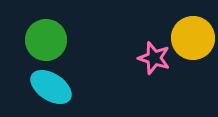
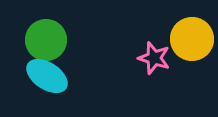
yellow circle: moved 1 px left, 1 px down
cyan ellipse: moved 4 px left, 11 px up
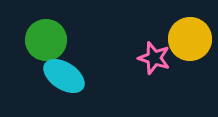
yellow circle: moved 2 px left
cyan ellipse: moved 17 px right
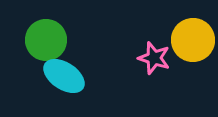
yellow circle: moved 3 px right, 1 px down
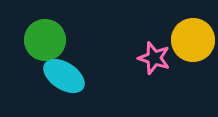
green circle: moved 1 px left
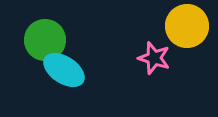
yellow circle: moved 6 px left, 14 px up
cyan ellipse: moved 6 px up
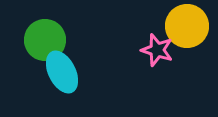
pink star: moved 3 px right, 8 px up
cyan ellipse: moved 2 px left, 2 px down; rotated 30 degrees clockwise
